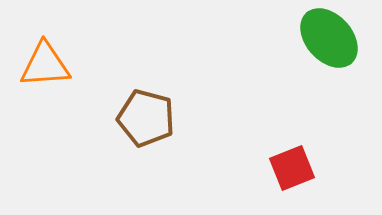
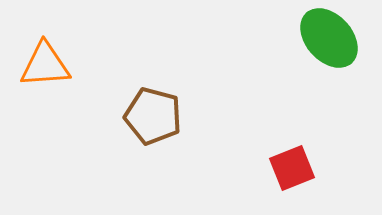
brown pentagon: moved 7 px right, 2 px up
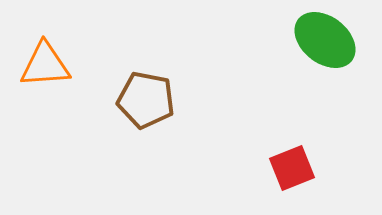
green ellipse: moved 4 px left, 2 px down; rotated 10 degrees counterclockwise
brown pentagon: moved 7 px left, 16 px up; rotated 4 degrees counterclockwise
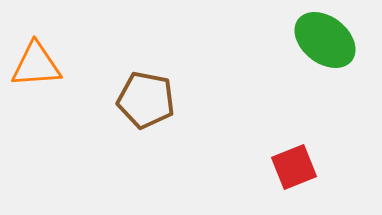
orange triangle: moved 9 px left
red square: moved 2 px right, 1 px up
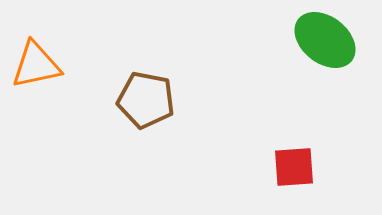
orange triangle: rotated 8 degrees counterclockwise
red square: rotated 18 degrees clockwise
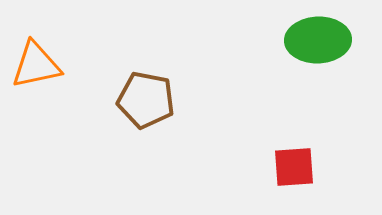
green ellipse: moved 7 px left; rotated 40 degrees counterclockwise
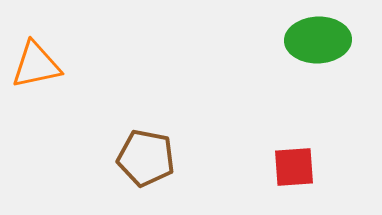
brown pentagon: moved 58 px down
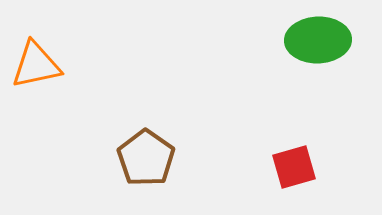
brown pentagon: rotated 24 degrees clockwise
red square: rotated 12 degrees counterclockwise
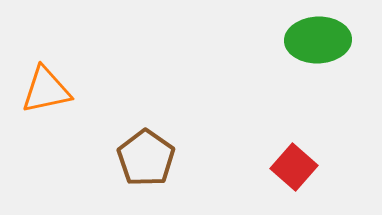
orange triangle: moved 10 px right, 25 px down
red square: rotated 33 degrees counterclockwise
